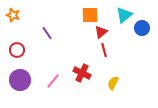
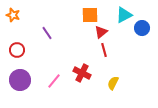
cyan triangle: rotated 12 degrees clockwise
pink line: moved 1 px right
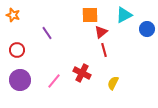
blue circle: moved 5 px right, 1 px down
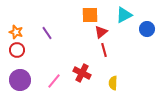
orange star: moved 3 px right, 17 px down
yellow semicircle: rotated 24 degrees counterclockwise
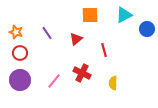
red triangle: moved 25 px left, 7 px down
red circle: moved 3 px right, 3 px down
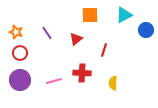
blue circle: moved 1 px left, 1 px down
red line: rotated 32 degrees clockwise
red cross: rotated 24 degrees counterclockwise
pink line: rotated 35 degrees clockwise
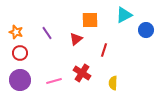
orange square: moved 5 px down
red cross: rotated 30 degrees clockwise
